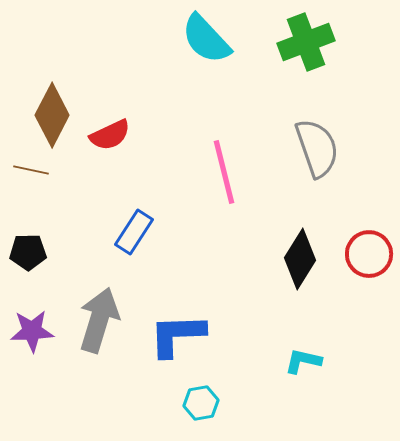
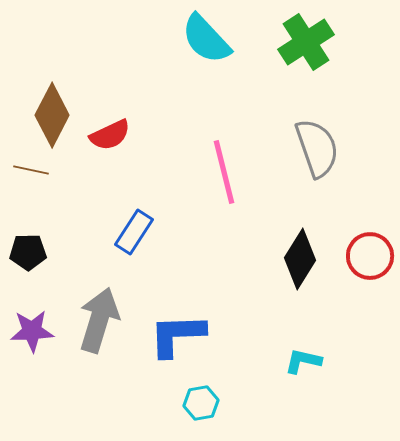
green cross: rotated 12 degrees counterclockwise
red circle: moved 1 px right, 2 px down
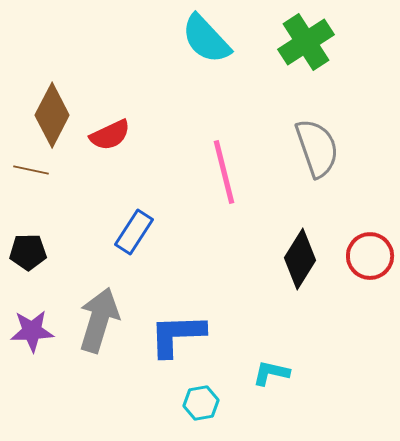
cyan L-shape: moved 32 px left, 12 px down
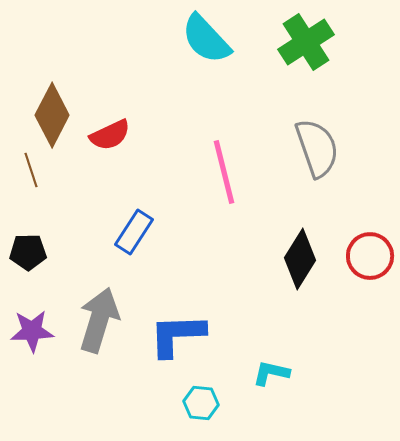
brown line: rotated 60 degrees clockwise
cyan hexagon: rotated 16 degrees clockwise
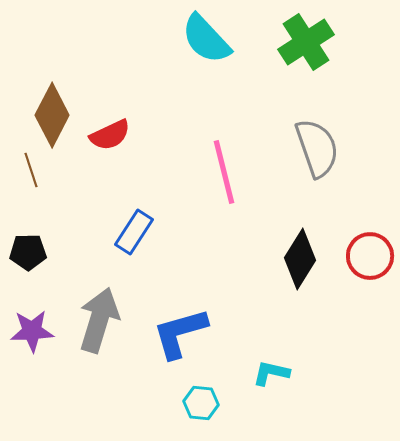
blue L-shape: moved 3 px right, 2 px up; rotated 14 degrees counterclockwise
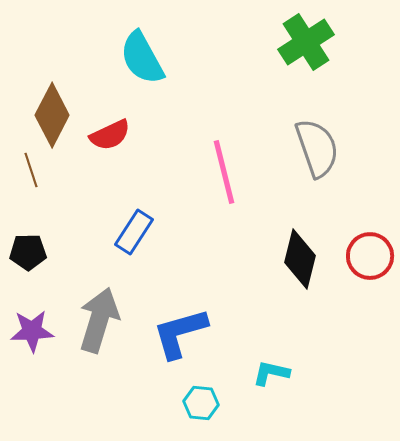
cyan semicircle: moved 64 px left, 19 px down; rotated 14 degrees clockwise
black diamond: rotated 18 degrees counterclockwise
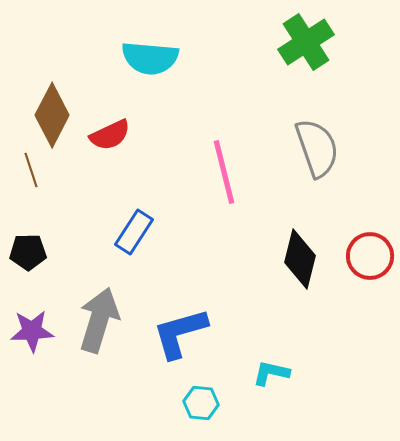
cyan semicircle: moved 8 px right; rotated 56 degrees counterclockwise
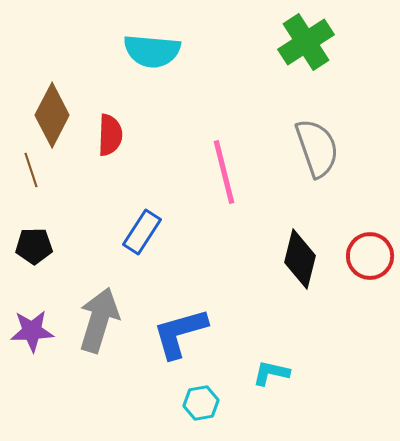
cyan semicircle: moved 2 px right, 7 px up
red semicircle: rotated 63 degrees counterclockwise
blue rectangle: moved 8 px right
black pentagon: moved 6 px right, 6 px up
cyan hexagon: rotated 16 degrees counterclockwise
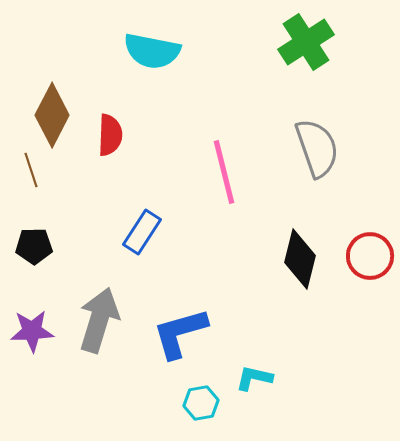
cyan semicircle: rotated 6 degrees clockwise
cyan L-shape: moved 17 px left, 5 px down
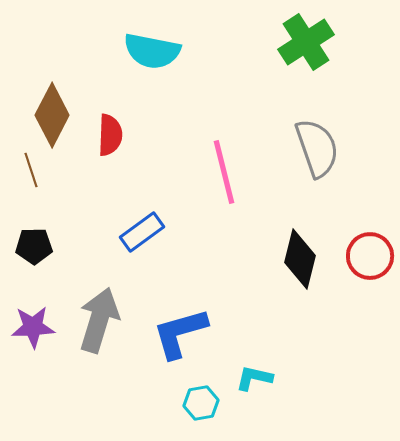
blue rectangle: rotated 21 degrees clockwise
purple star: moved 1 px right, 4 px up
